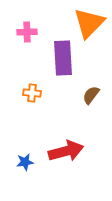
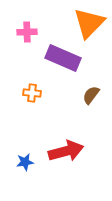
purple rectangle: rotated 64 degrees counterclockwise
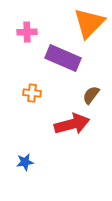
red arrow: moved 6 px right, 27 px up
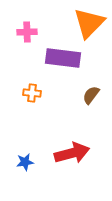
purple rectangle: rotated 16 degrees counterclockwise
red arrow: moved 29 px down
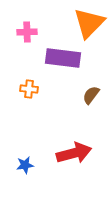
orange cross: moved 3 px left, 4 px up
red arrow: moved 2 px right
blue star: moved 3 px down
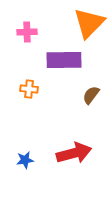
purple rectangle: moved 1 px right, 2 px down; rotated 8 degrees counterclockwise
blue star: moved 5 px up
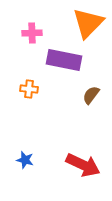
orange triangle: moved 1 px left
pink cross: moved 5 px right, 1 px down
purple rectangle: rotated 12 degrees clockwise
red arrow: moved 9 px right, 12 px down; rotated 40 degrees clockwise
blue star: rotated 24 degrees clockwise
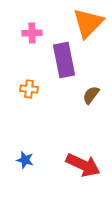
purple rectangle: rotated 68 degrees clockwise
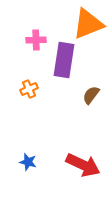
orange triangle: moved 1 px down; rotated 24 degrees clockwise
pink cross: moved 4 px right, 7 px down
purple rectangle: rotated 20 degrees clockwise
orange cross: rotated 30 degrees counterclockwise
blue star: moved 3 px right, 2 px down
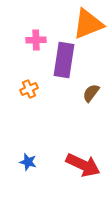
brown semicircle: moved 2 px up
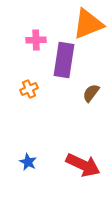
blue star: rotated 12 degrees clockwise
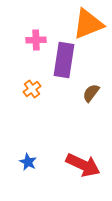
orange cross: moved 3 px right; rotated 12 degrees counterclockwise
